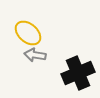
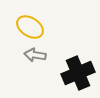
yellow ellipse: moved 2 px right, 6 px up; rotated 8 degrees counterclockwise
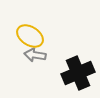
yellow ellipse: moved 9 px down
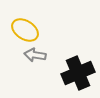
yellow ellipse: moved 5 px left, 6 px up
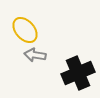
yellow ellipse: rotated 16 degrees clockwise
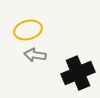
yellow ellipse: moved 3 px right; rotated 64 degrees counterclockwise
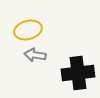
black cross: rotated 16 degrees clockwise
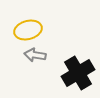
black cross: rotated 24 degrees counterclockwise
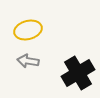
gray arrow: moved 7 px left, 6 px down
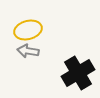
gray arrow: moved 10 px up
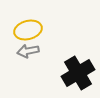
gray arrow: rotated 20 degrees counterclockwise
